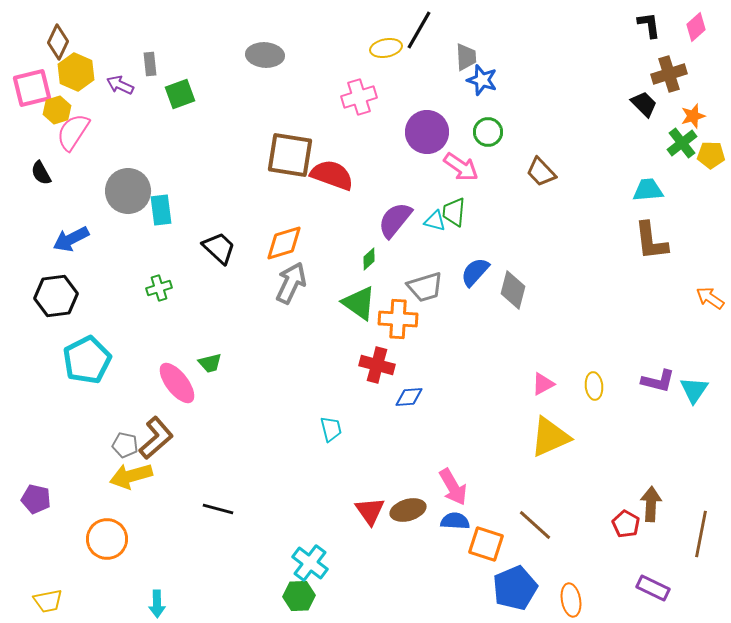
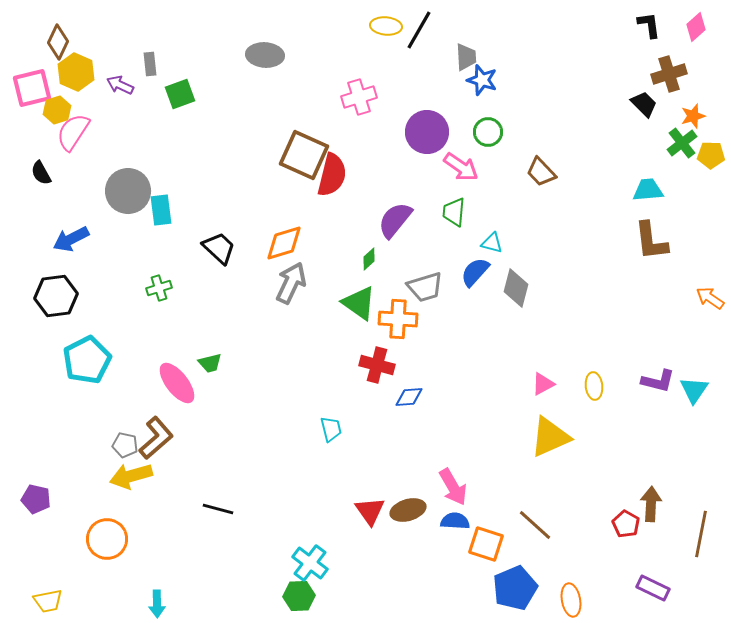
yellow ellipse at (386, 48): moved 22 px up; rotated 16 degrees clockwise
brown square at (290, 155): moved 14 px right; rotated 15 degrees clockwise
red semicircle at (332, 175): rotated 84 degrees clockwise
cyan triangle at (435, 221): moved 57 px right, 22 px down
gray diamond at (513, 290): moved 3 px right, 2 px up
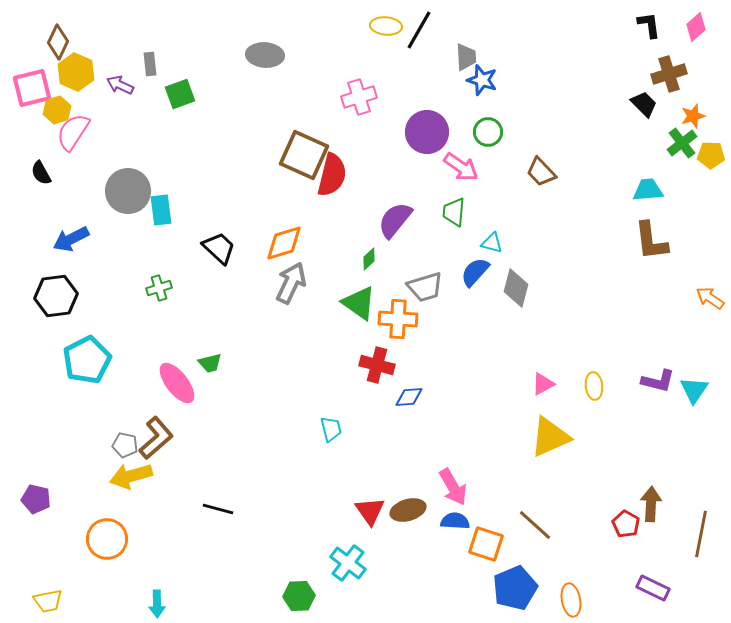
cyan cross at (310, 563): moved 38 px right
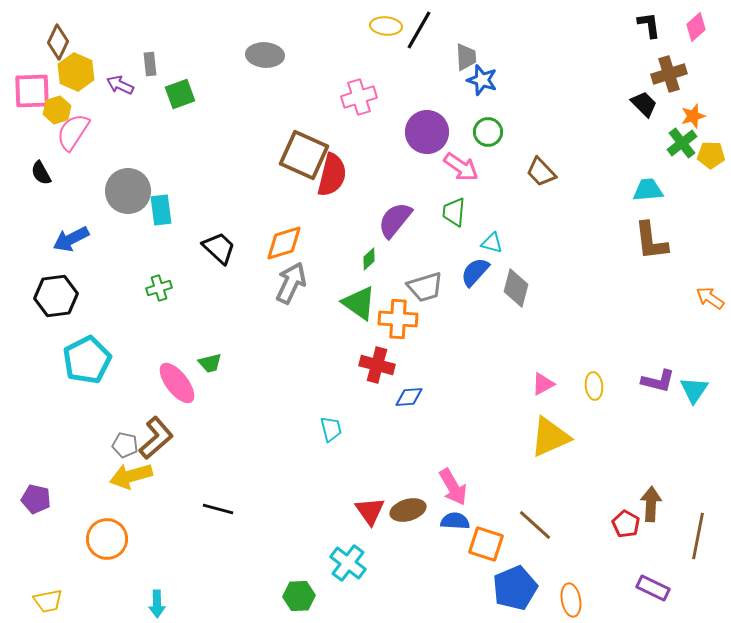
pink square at (32, 88): moved 3 px down; rotated 12 degrees clockwise
brown line at (701, 534): moved 3 px left, 2 px down
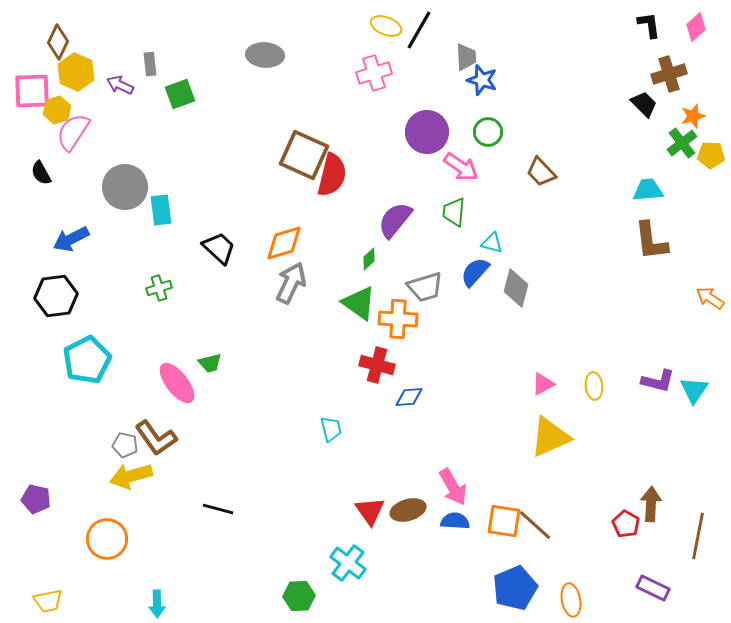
yellow ellipse at (386, 26): rotated 16 degrees clockwise
pink cross at (359, 97): moved 15 px right, 24 px up
gray circle at (128, 191): moved 3 px left, 4 px up
brown L-shape at (156, 438): rotated 96 degrees clockwise
orange square at (486, 544): moved 18 px right, 23 px up; rotated 9 degrees counterclockwise
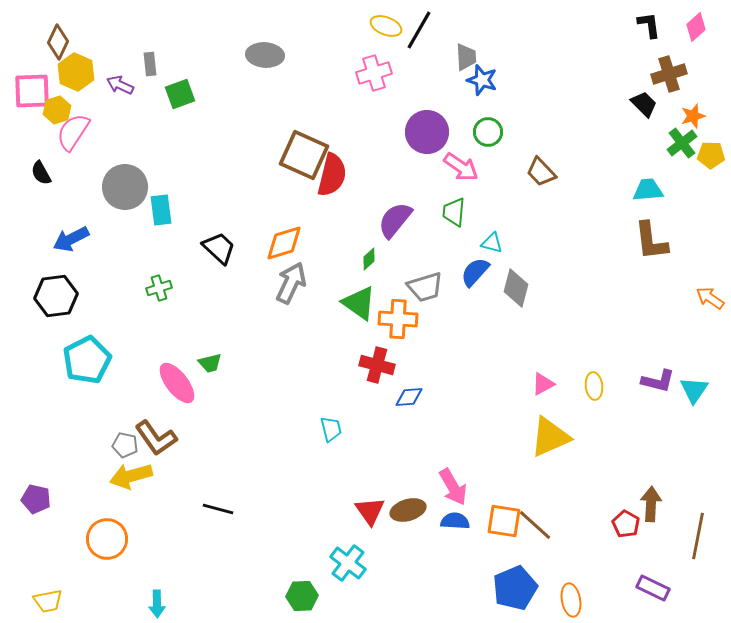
green hexagon at (299, 596): moved 3 px right
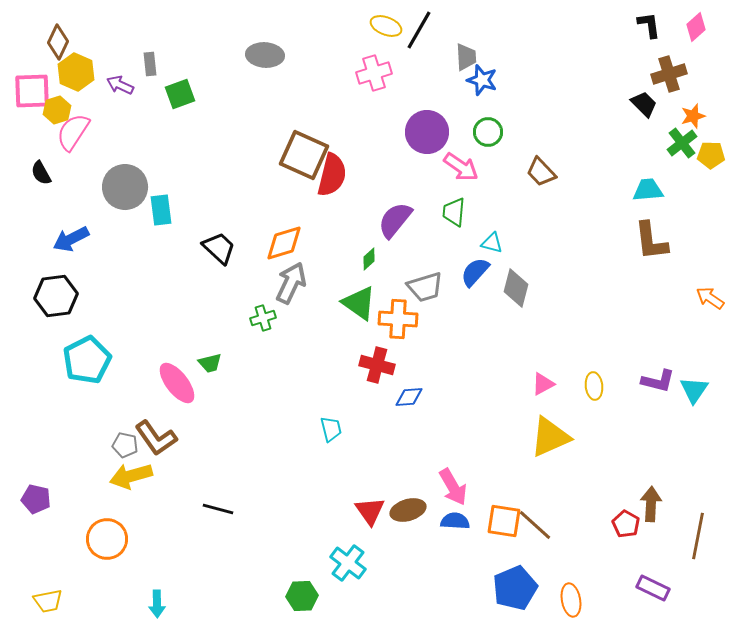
green cross at (159, 288): moved 104 px right, 30 px down
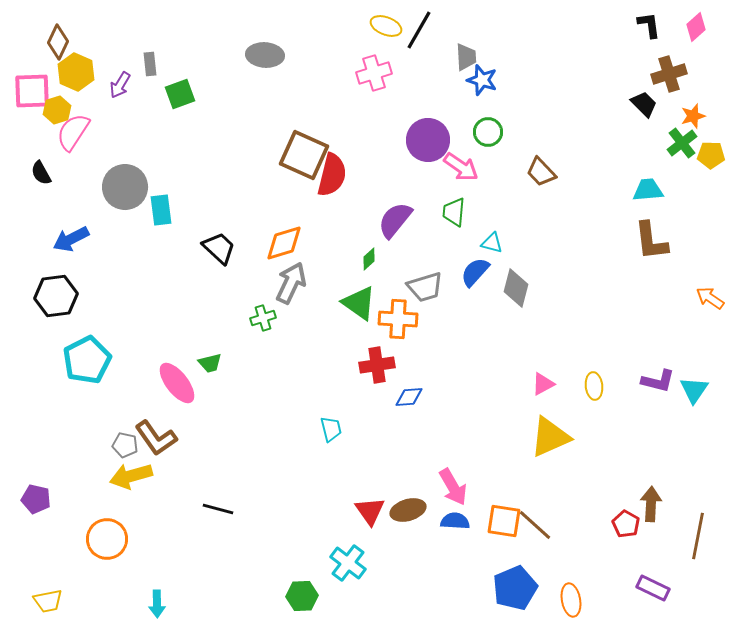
purple arrow at (120, 85): rotated 84 degrees counterclockwise
purple circle at (427, 132): moved 1 px right, 8 px down
red cross at (377, 365): rotated 24 degrees counterclockwise
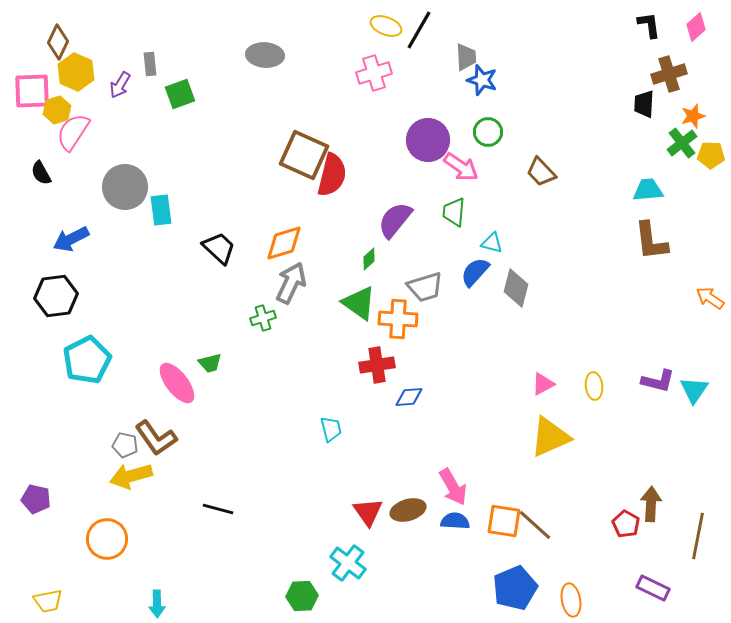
black trapezoid at (644, 104): rotated 132 degrees counterclockwise
red triangle at (370, 511): moved 2 px left, 1 px down
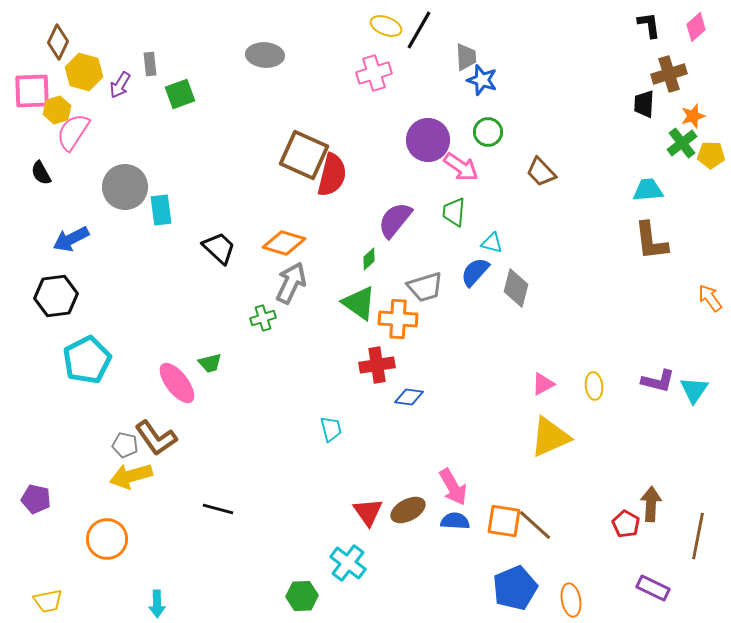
yellow hexagon at (76, 72): moved 8 px right; rotated 9 degrees counterclockwise
orange diamond at (284, 243): rotated 33 degrees clockwise
orange arrow at (710, 298): rotated 20 degrees clockwise
blue diamond at (409, 397): rotated 12 degrees clockwise
brown ellipse at (408, 510): rotated 12 degrees counterclockwise
